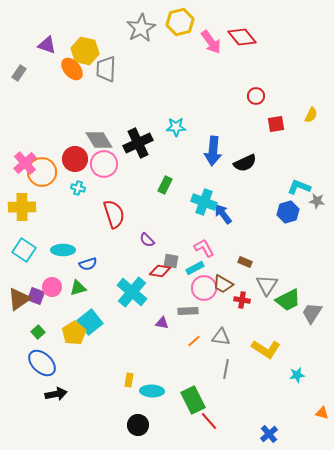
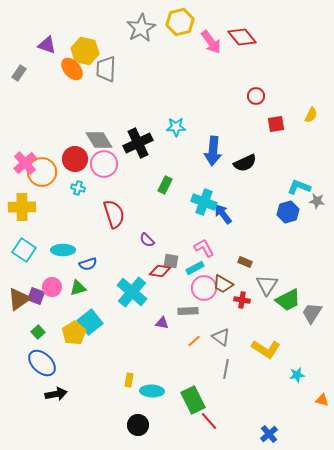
gray triangle at (221, 337): rotated 30 degrees clockwise
orange triangle at (322, 413): moved 13 px up
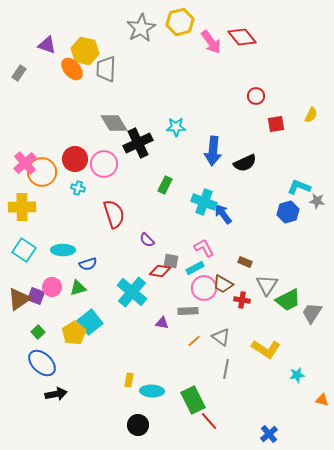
gray diamond at (99, 140): moved 15 px right, 17 px up
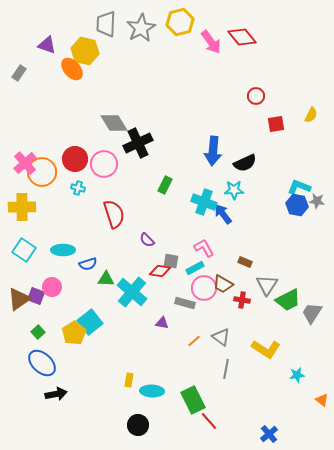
gray trapezoid at (106, 69): moved 45 px up
cyan star at (176, 127): moved 58 px right, 63 px down
blue hexagon at (288, 212): moved 9 px right, 7 px up; rotated 25 degrees clockwise
green triangle at (78, 288): moved 28 px right, 9 px up; rotated 18 degrees clockwise
gray rectangle at (188, 311): moved 3 px left, 8 px up; rotated 18 degrees clockwise
orange triangle at (322, 400): rotated 24 degrees clockwise
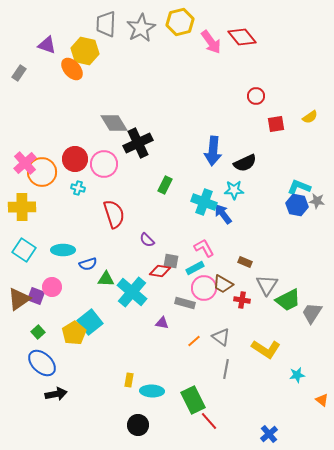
yellow semicircle at (311, 115): moved 1 px left, 2 px down; rotated 28 degrees clockwise
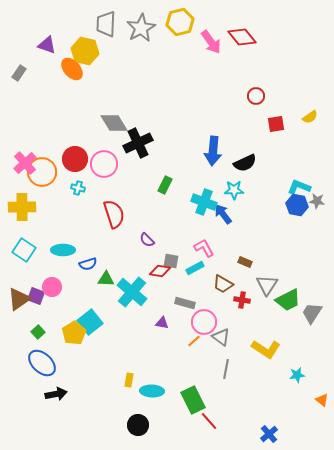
pink circle at (204, 288): moved 34 px down
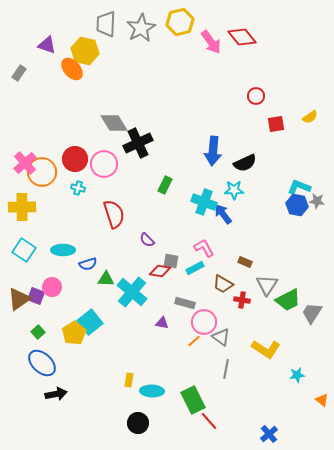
black circle at (138, 425): moved 2 px up
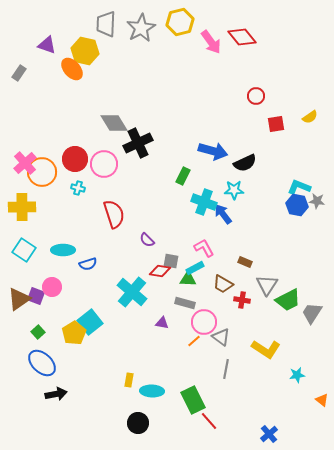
blue arrow at (213, 151): rotated 80 degrees counterclockwise
green rectangle at (165, 185): moved 18 px right, 9 px up
green triangle at (106, 279): moved 82 px right
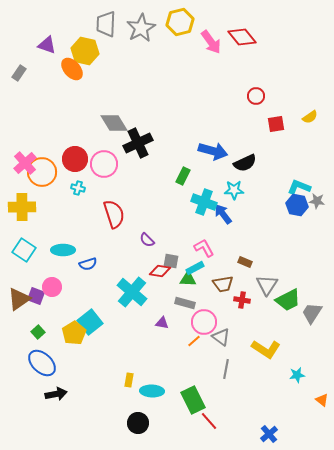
brown trapezoid at (223, 284): rotated 40 degrees counterclockwise
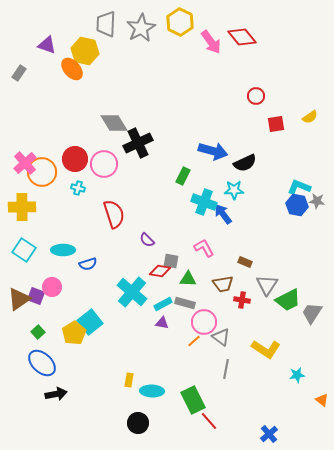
yellow hexagon at (180, 22): rotated 20 degrees counterclockwise
cyan rectangle at (195, 268): moved 32 px left, 36 px down
